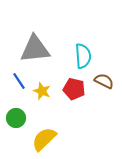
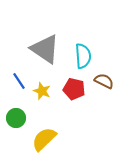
gray triangle: moved 10 px right; rotated 40 degrees clockwise
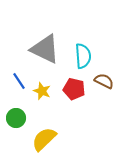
gray triangle: rotated 8 degrees counterclockwise
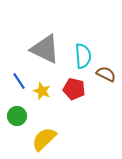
brown semicircle: moved 2 px right, 7 px up
green circle: moved 1 px right, 2 px up
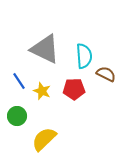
cyan semicircle: moved 1 px right
red pentagon: rotated 15 degrees counterclockwise
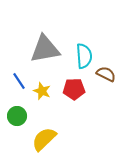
gray triangle: rotated 36 degrees counterclockwise
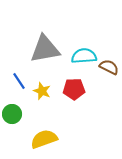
cyan semicircle: rotated 90 degrees counterclockwise
brown semicircle: moved 3 px right, 7 px up
green circle: moved 5 px left, 2 px up
yellow semicircle: rotated 24 degrees clockwise
